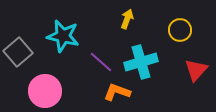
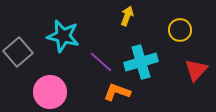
yellow arrow: moved 3 px up
pink circle: moved 5 px right, 1 px down
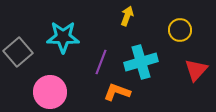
cyan star: moved 1 px down; rotated 12 degrees counterclockwise
purple line: rotated 70 degrees clockwise
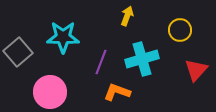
cyan cross: moved 1 px right, 3 px up
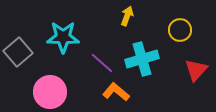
purple line: moved 1 px right, 1 px down; rotated 70 degrees counterclockwise
orange L-shape: moved 1 px left; rotated 20 degrees clockwise
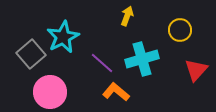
cyan star: rotated 28 degrees counterclockwise
gray square: moved 13 px right, 2 px down
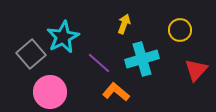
yellow arrow: moved 3 px left, 8 px down
purple line: moved 3 px left
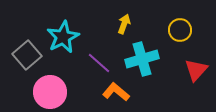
gray square: moved 4 px left, 1 px down
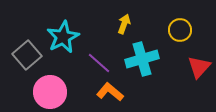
red triangle: moved 3 px right, 3 px up
orange L-shape: moved 6 px left
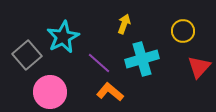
yellow circle: moved 3 px right, 1 px down
